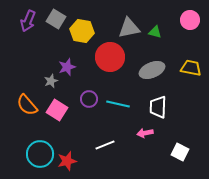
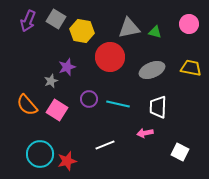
pink circle: moved 1 px left, 4 px down
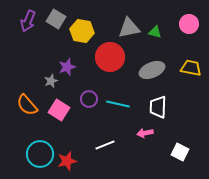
pink square: moved 2 px right
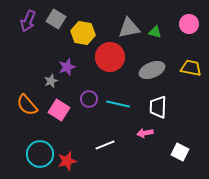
yellow hexagon: moved 1 px right, 2 px down
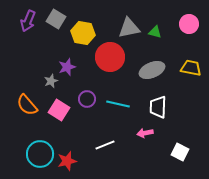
purple circle: moved 2 px left
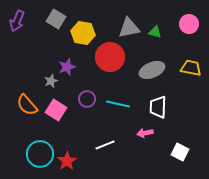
purple arrow: moved 11 px left
pink square: moved 3 px left
red star: rotated 18 degrees counterclockwise
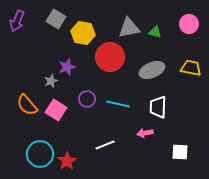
white square: rotated 24 degrees counterclockwise
